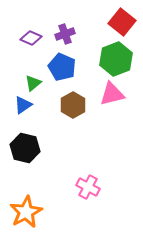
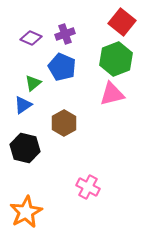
brown hexagon: moved 9 px left, 18 px down
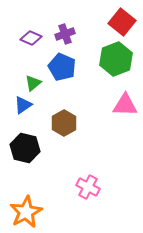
pink triangle: moved 13 px right, 11 px down; rotated 16 degrees clockwise
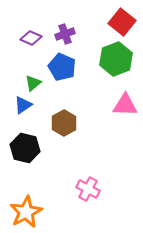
pink cross: moved 2 px down
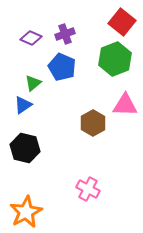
green hexagon: moved 1 px left
brown hexagon: moved 29 px right
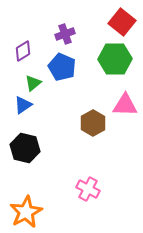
purple diamond: moved 8 px left, 13 px down; rotated 55 degrees counterclockwise
green hexagon: rotated 20 degrees clockwise
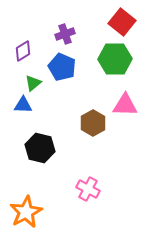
blue triangle: rotated 36 degrees clockwise
black hexagon: moved 15 px right
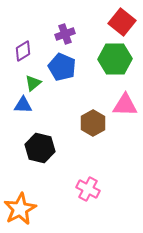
orange star: moved 6 px left, 3 px up
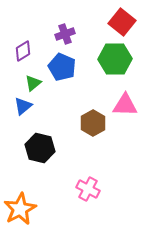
blue triangle: moved 1 px down; rotated 42 degrees counterclockwise
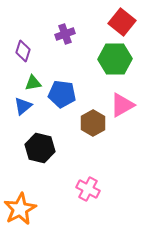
purple diamond: rotated 40 degrees counterclockwise
blue pentagon: moved 27 px down; rotated 16 degrees counterclockwise
green triangle: rotated 30 degrees clockwise
pink triangle: moved 3 px left; rotated 32 degrees counterclockwise
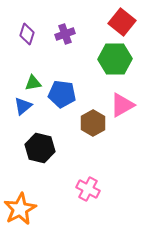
purple diamond: moved 4 px right, 17 px up
